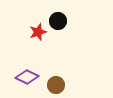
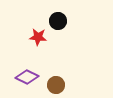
red star: moved 5 px down; rotated 24 degrees clockwise
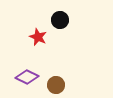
black circle: moved 2 px right, 1 px up
red star: rotated 18 degrees clockwise
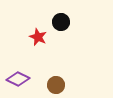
black circle: moved 1 px right, 2 px down
purple diamond: moved 9 px left, 2 px down
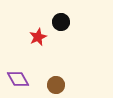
red star: rotated 24 degrees clockwise
purple diamond: rotated 35 degrees clockwise
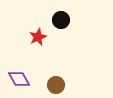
black circle: moved 2 px up
purple diamond: moved 1 px right
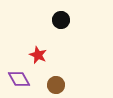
red star: moved 18 px down; rotated 24 degrees counterclockwise
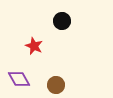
black circle: moved 1 px right, 1 px down
red star: moved 4 px left, 9 px up
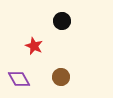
brown circle: moved 5 px right, 8 px up
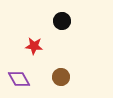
red star: rotated 18 degrees counterclockwise
